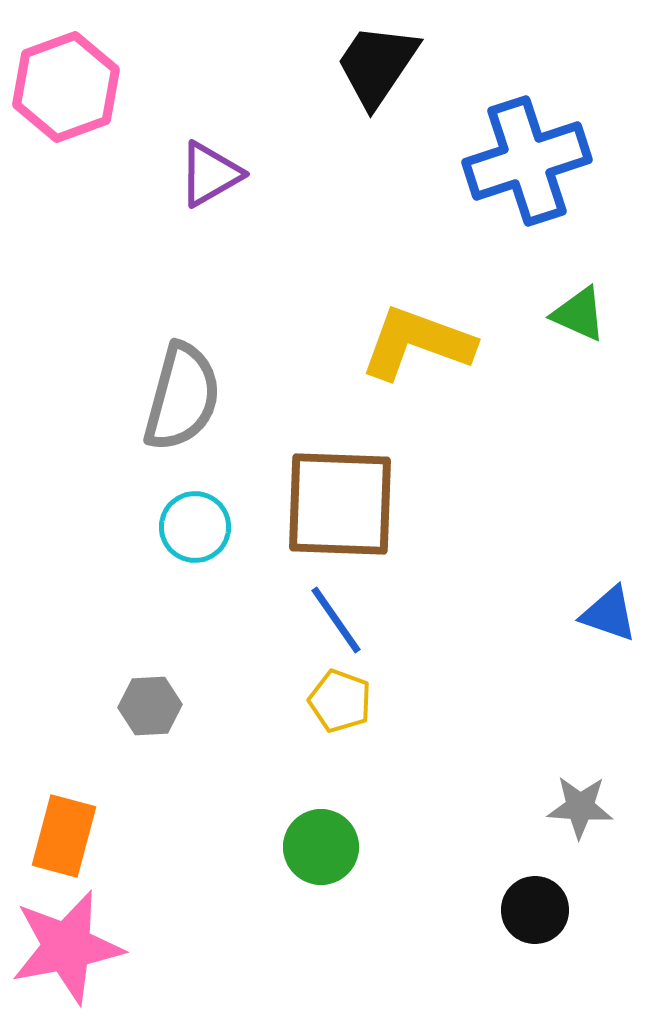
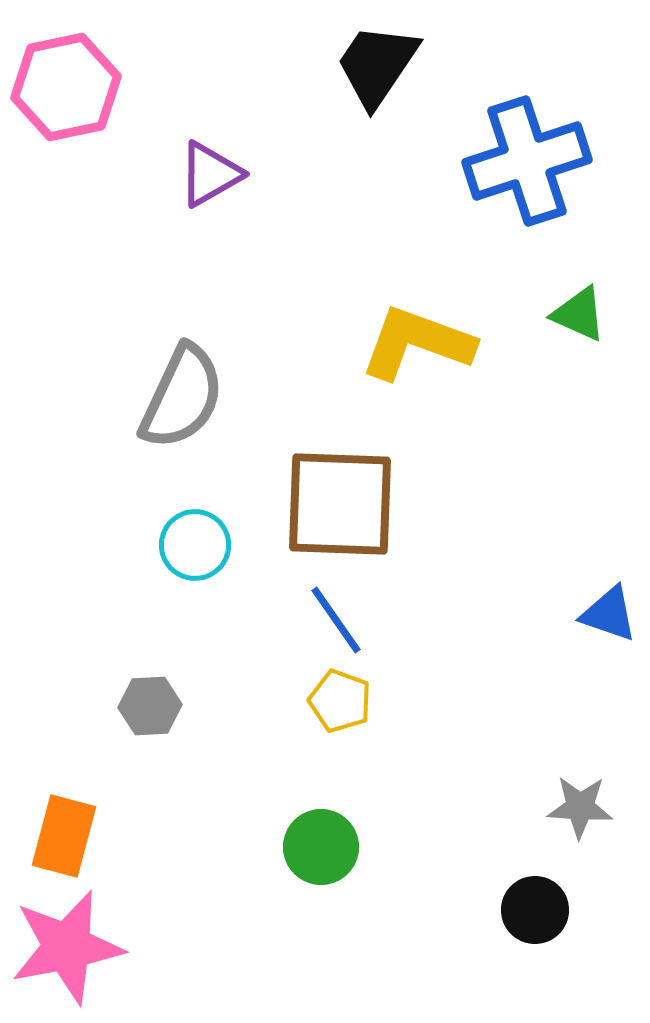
pink hexagon: rotated 8 degrees clockwise
gray semicircle: rotated 10 degrees clockwise
cyan circle: moved 18 px down
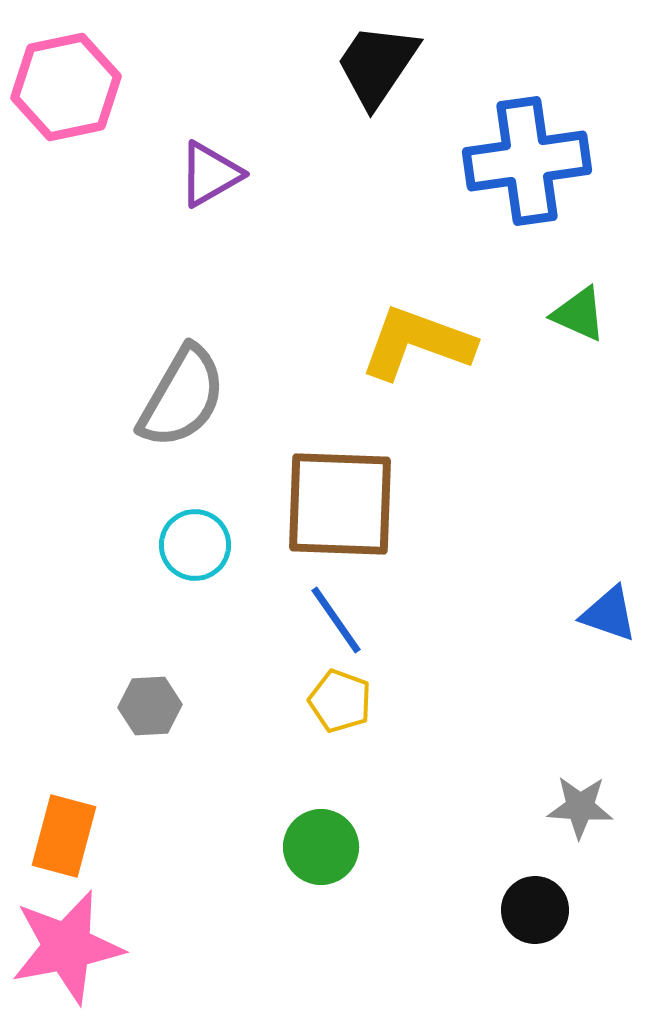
blue cross: rotated 10 degrees clockwise
gray semicircle: rotated 5 degrees clockwise
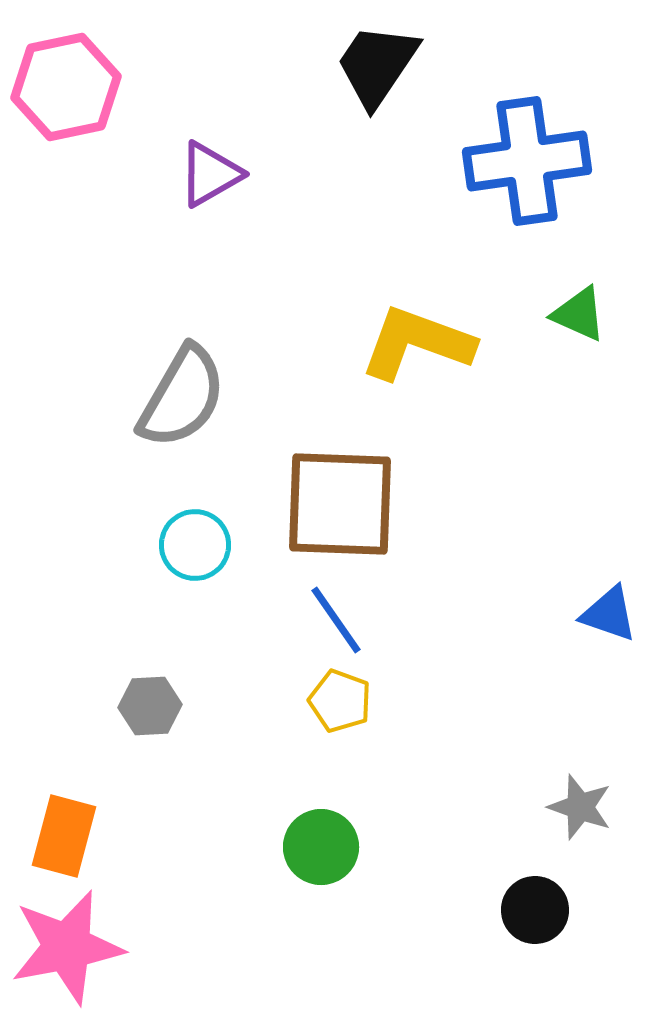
gray star: rotated 16 degrees clockwise
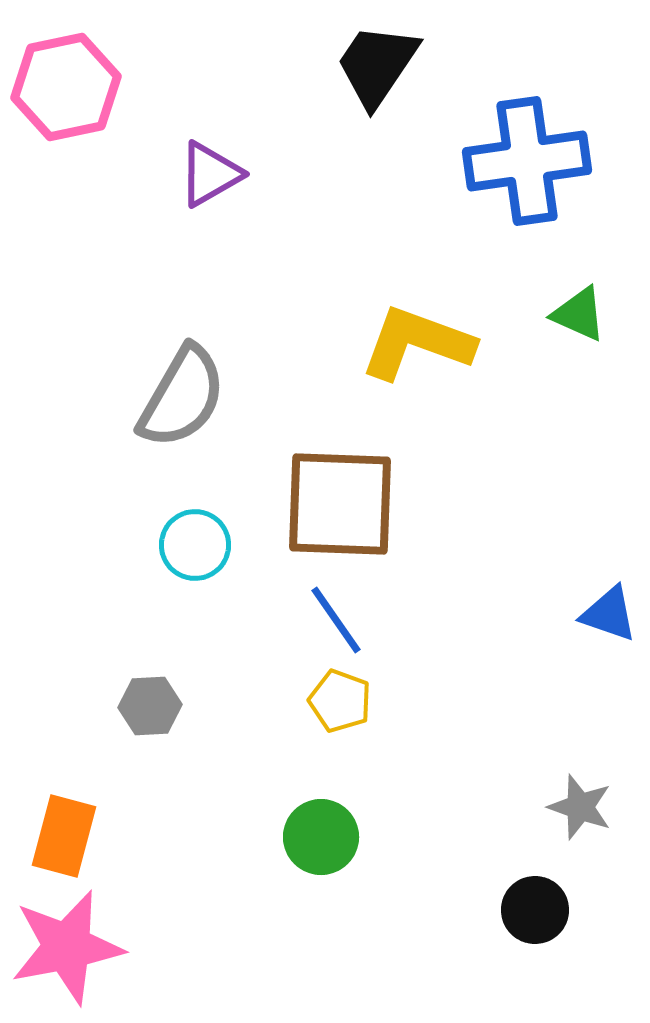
green circle: moved 10 px up
